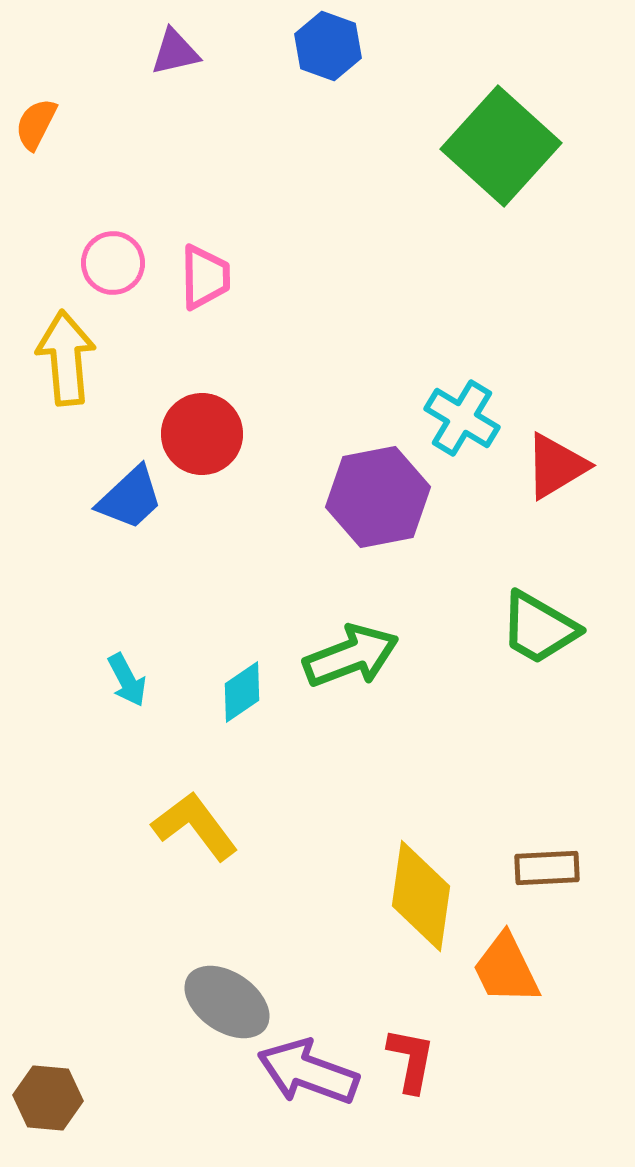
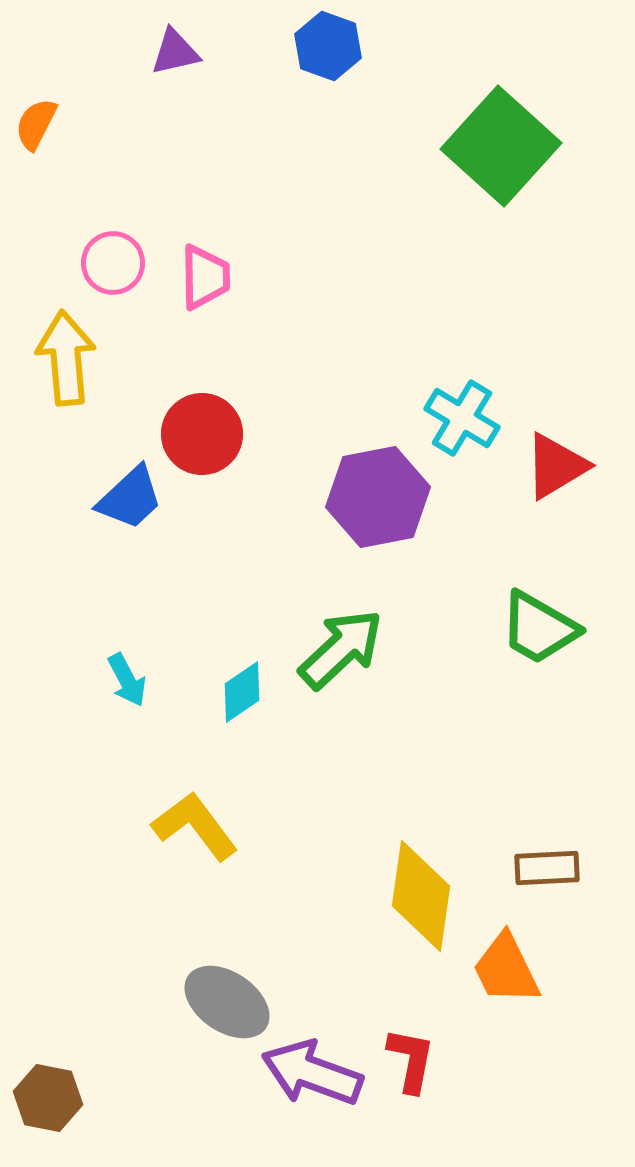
green arrow: moved 10 px left, 7 px up; rotated 22 degrees counterclockwise
purple arrow: moved 4 px right, 1 px down
brown hexagon: rotated 6 degrees clockwise
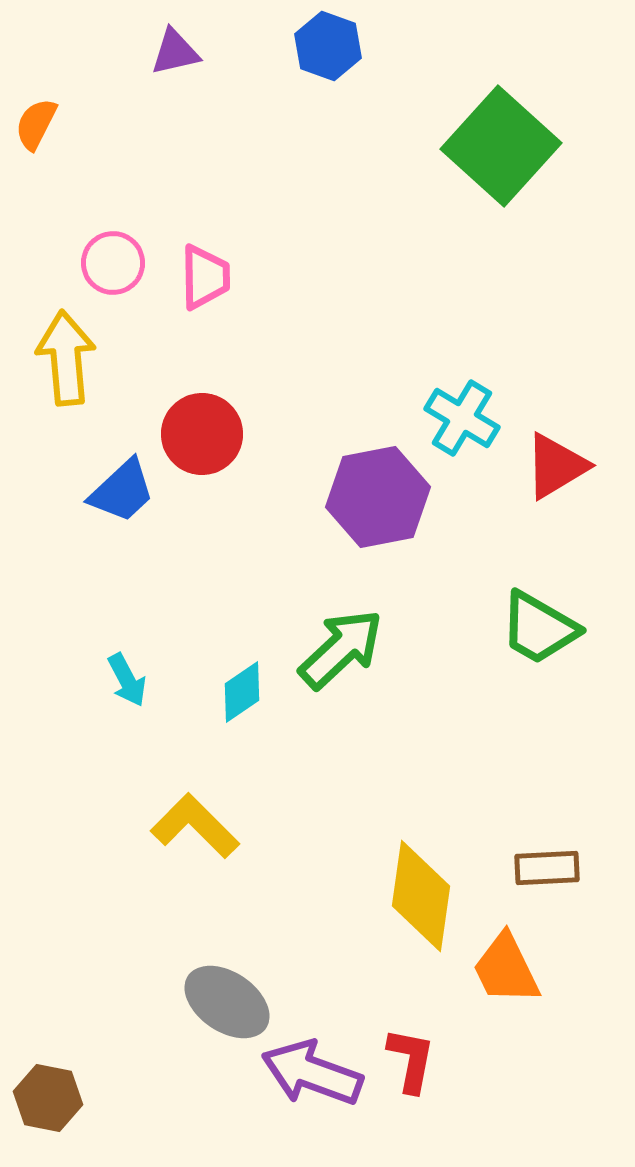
blue trapezoid: moved 8 px left, 7 px up
yellow L-shape: rotated 8 degrees counterclockwise
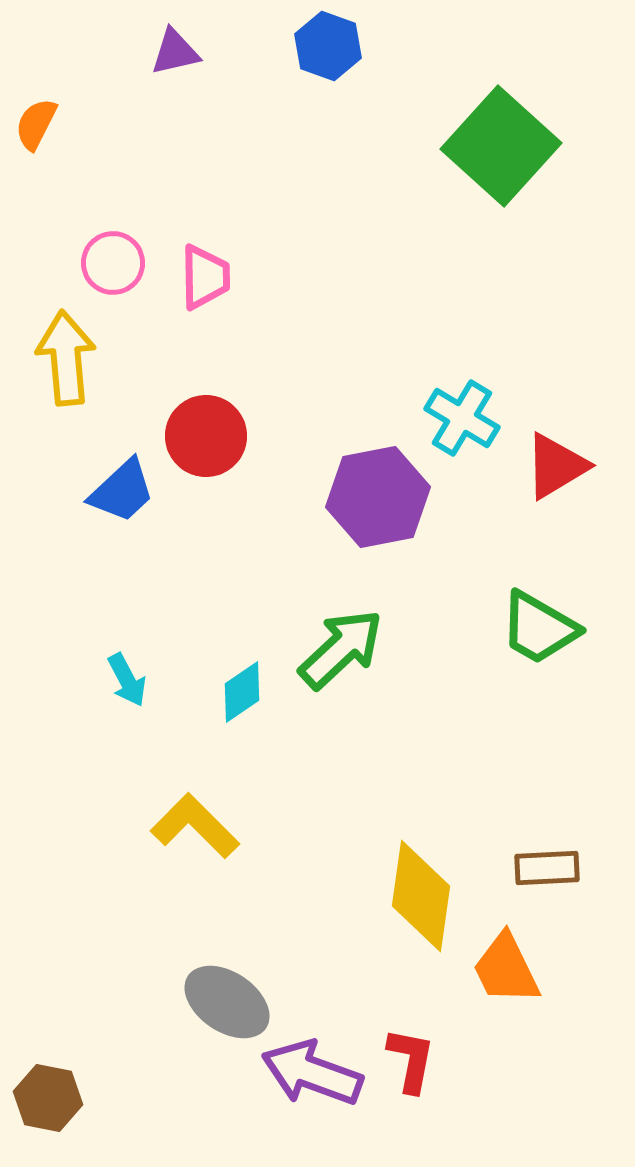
red circle: moved 4 px right, 2 px down
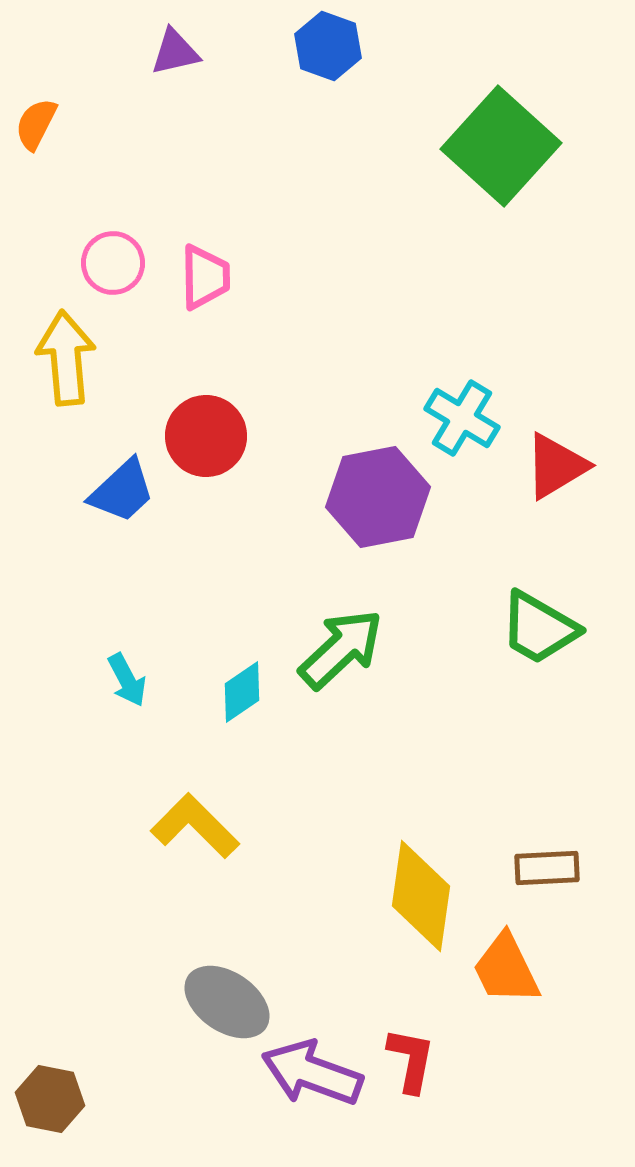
brown hexagon: moved 2 px right, 1 px down
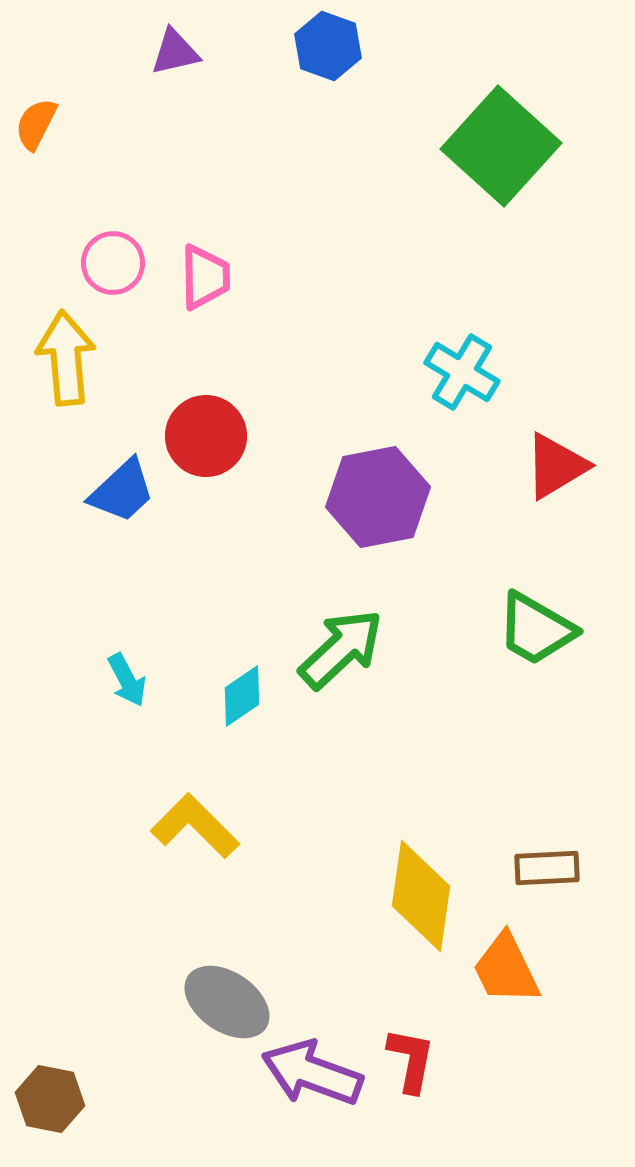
cyan cross: moved 46 px up
green trapezoid: moved 3 px left, 1 px down
cyan diamond: moved 4 px down
